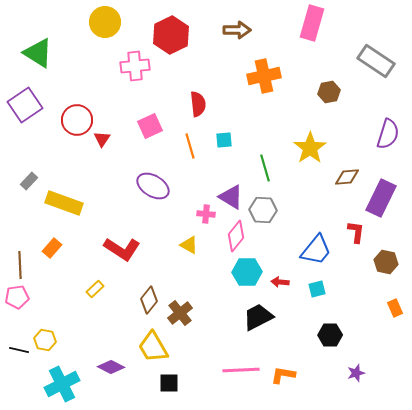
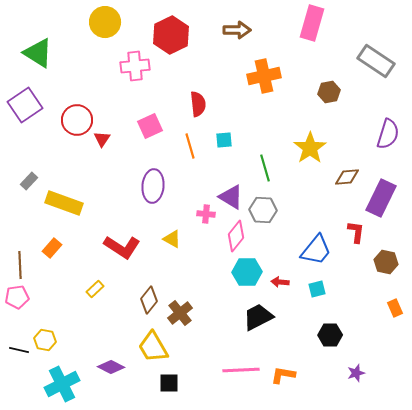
purple ellipse at (153, 186): rotated 64 degrees clockwise
yellow triangle at (189, 245): moved 17 px left, 6 px up
red L-shape at (122, 249): moved 2 px up
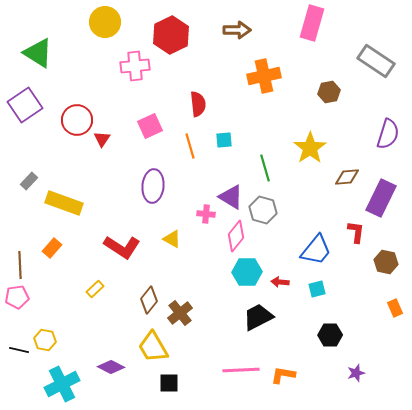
gray hexagon at (263, 210): rotated 12 degrees clockwise
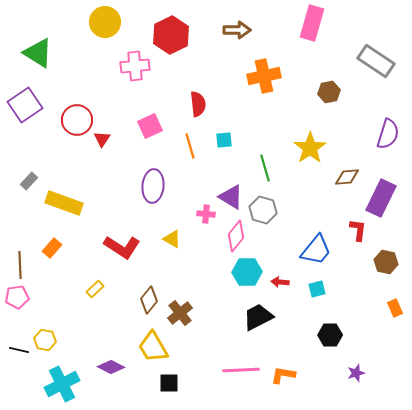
red L-shape at (356, 232): moved 2 px right, 2 px up
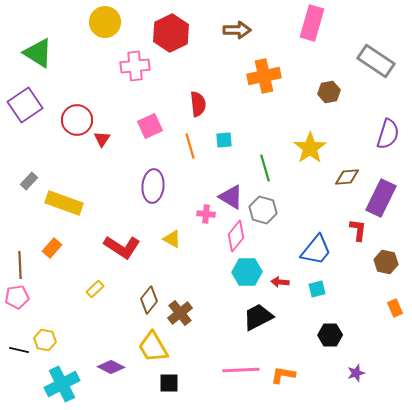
red hexagon at (171, 35): moved 2 px up
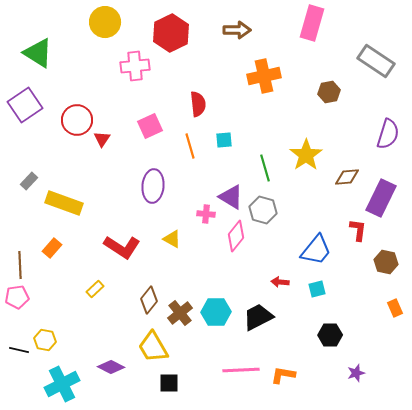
yellow star at (310, 148): moved 4 px left, 7 px down
cyan hexagon at (247, 272): moved 31 px left, 40 px down
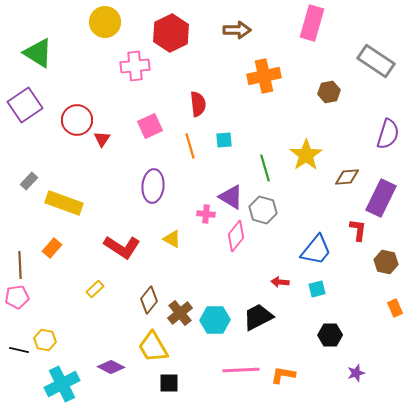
cyan hexagon at (216, 312): moved 1 px left, 8 px down
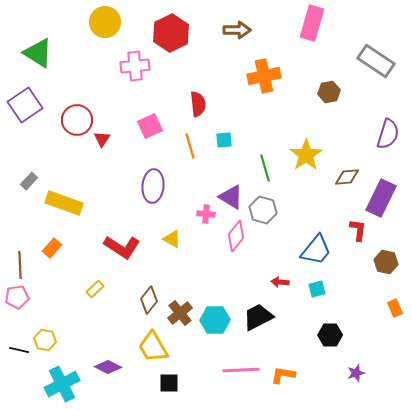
purple diamond at (111, 367): moved 3 px left
